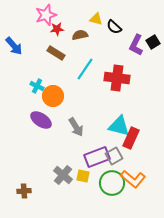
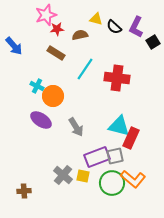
purple L-shape: moved 18 px up
gray square: moved 1 px right; rotated 18 degrees clockwise
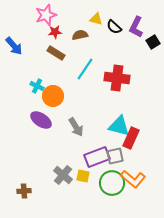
red star: moved 2 px left, 3 px down
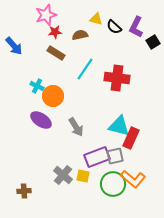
green circle: moved 1 px right, 1 px down
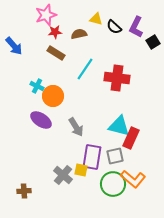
brown semicircle: moved 1 px left, 1 px up
purple rectangle: moved 5 px left; rotated 60 degrees counterclockwise
yellow square: moved 2 px left, 6 px up
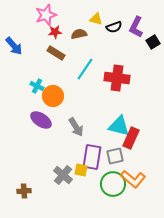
black semicircle: rotated 63 degrees counterclockwise
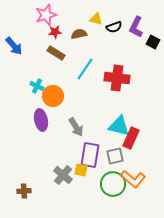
black square: rotated 32 degrees counterclockwise
purple ellipse: rotated 45 degrees clockwise
purple rectangle: moved 2 px left, 2 px up
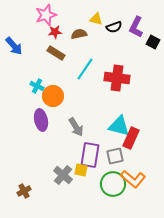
brown cross: rotated 24 degrees counterclockwise
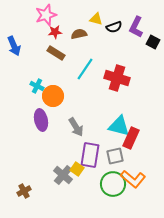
blue arrow: rotated 18 degrees clockwise
red cross: rotated 10 degrees clockwise
yellow square: moved 4 px left, 1 px up; rotated 24 degrees clockwise
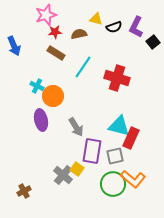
black square: rotated 24 degrees clockwise
cyan line: moved 2 px left, 2 px up
purple rectangle: moved 2 px right, 4 px up
